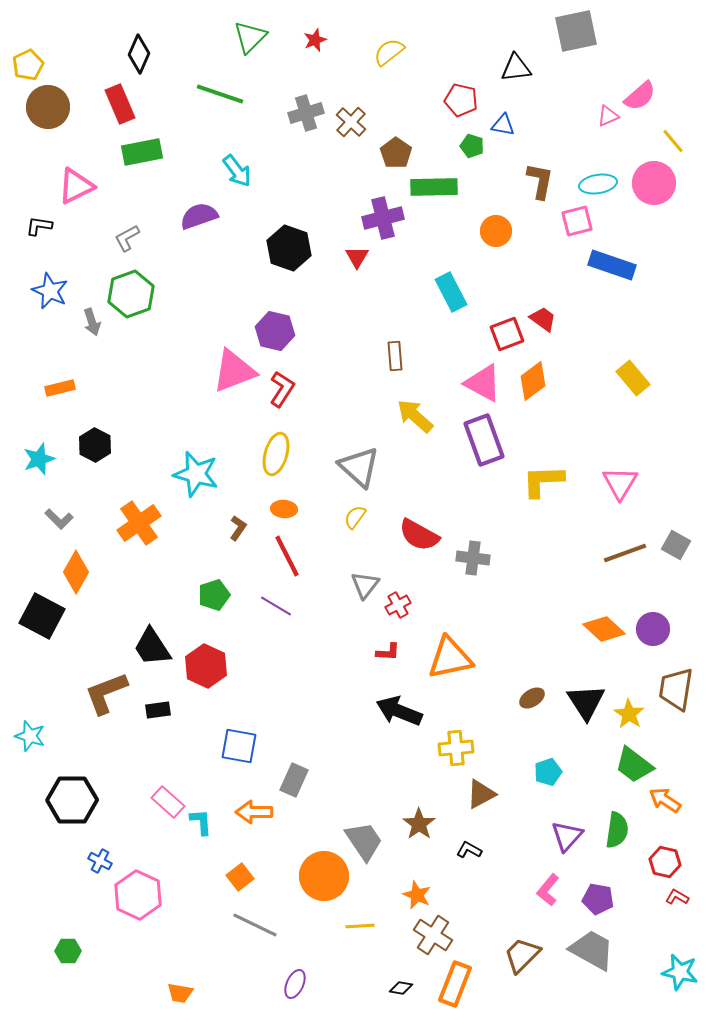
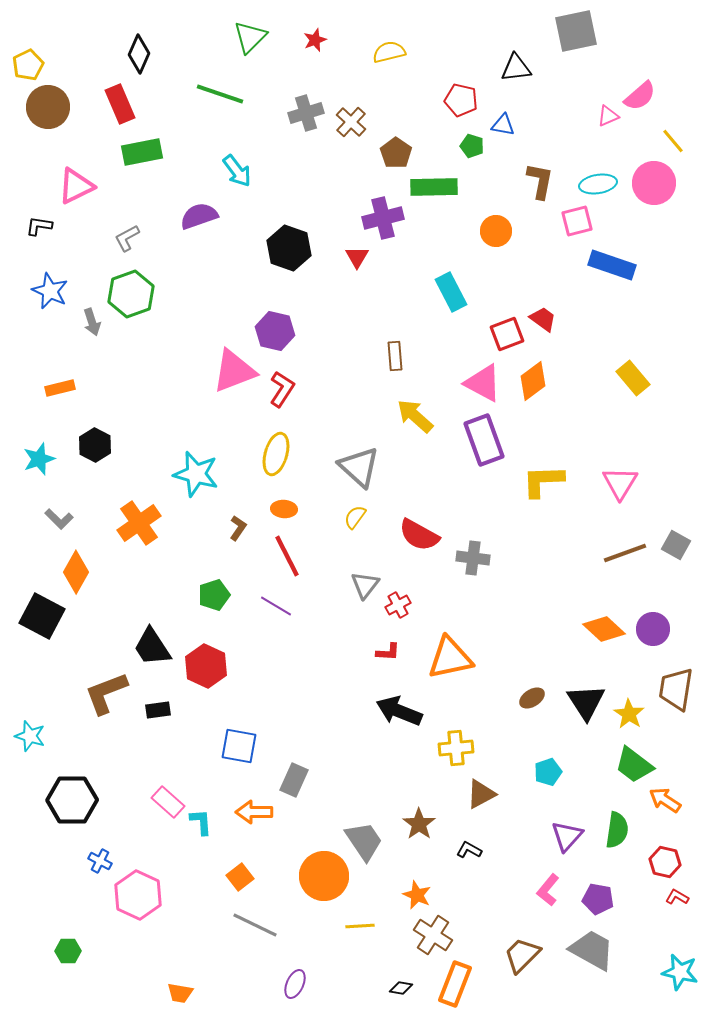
yellow semicircle at (389, 52): rotated 24 degrees clockwise
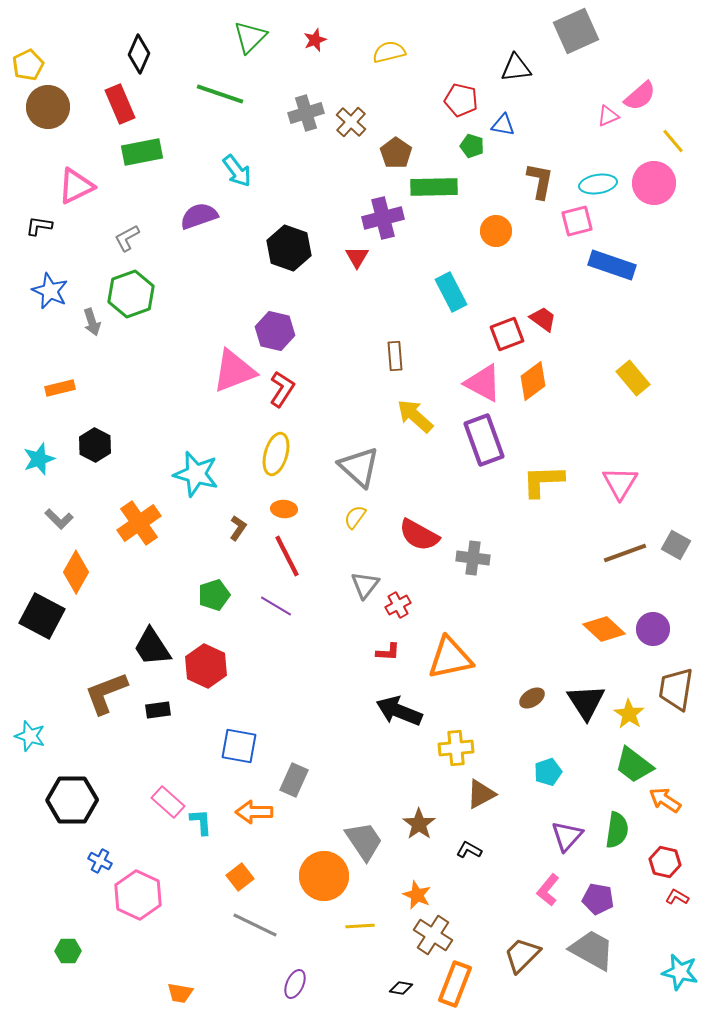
gray square at (576, 31): rotated 12 degrees counterclockwise
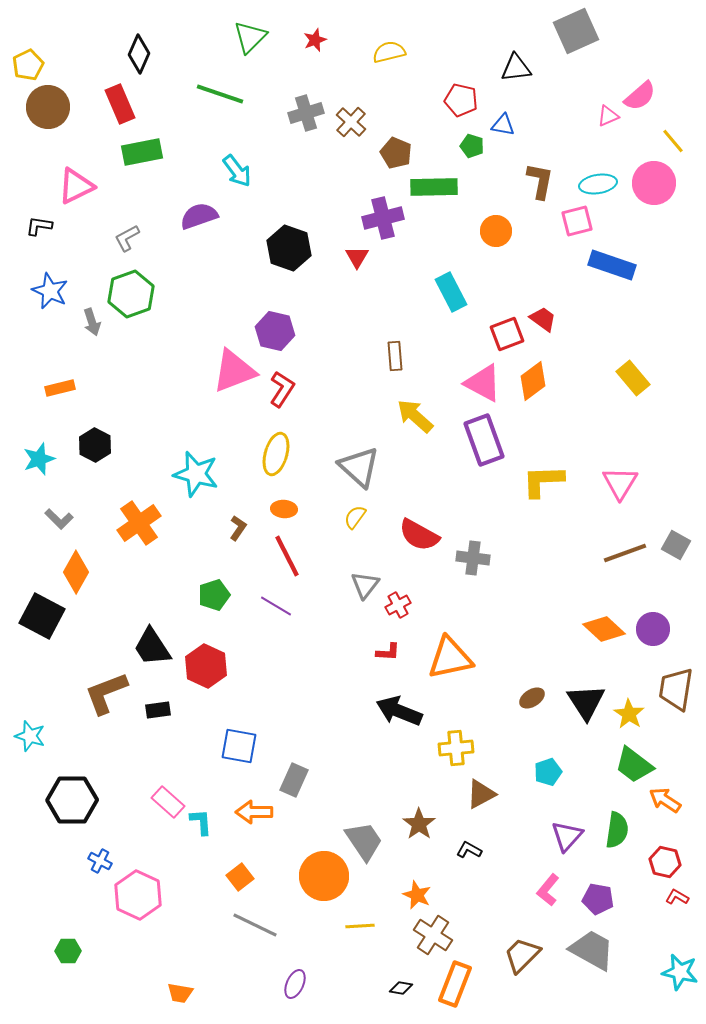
brown pentagon at (396, 153): rotated 12 degrees counterclockwise
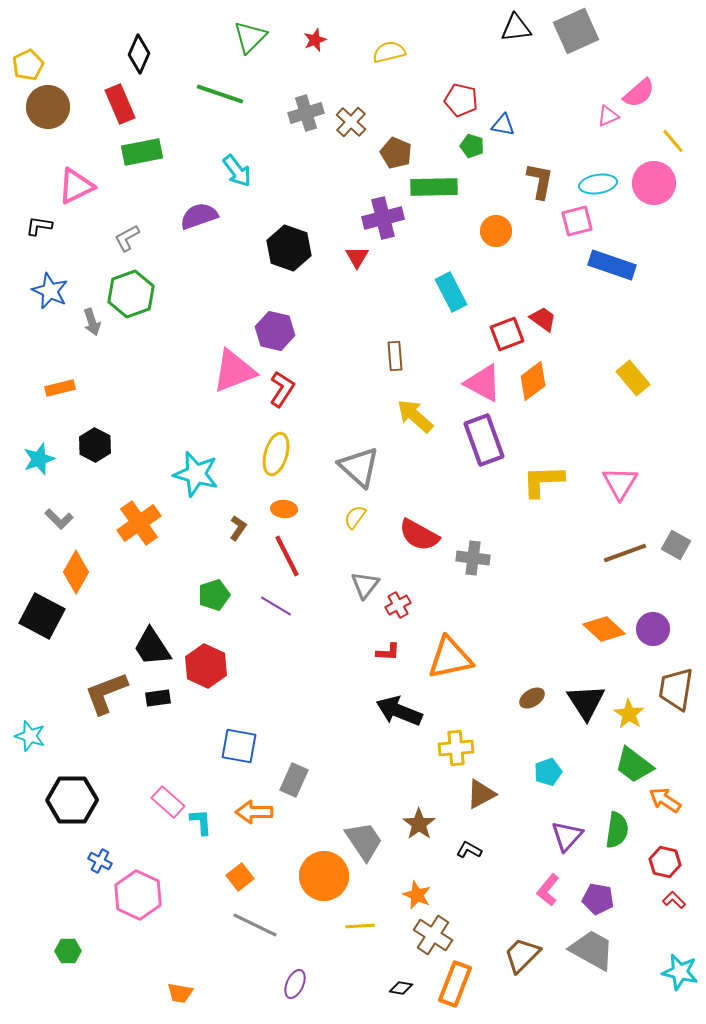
black triangle at (516, 68): moved 40 px up
pink semicircle at (640, 96): moved 1 px left, 3 px up
black rectangle at (158, 710): moved 12 px up
red L-shape at (677, 897): moved 3 px left, 3 px down; rotated 15 degrees clockwise
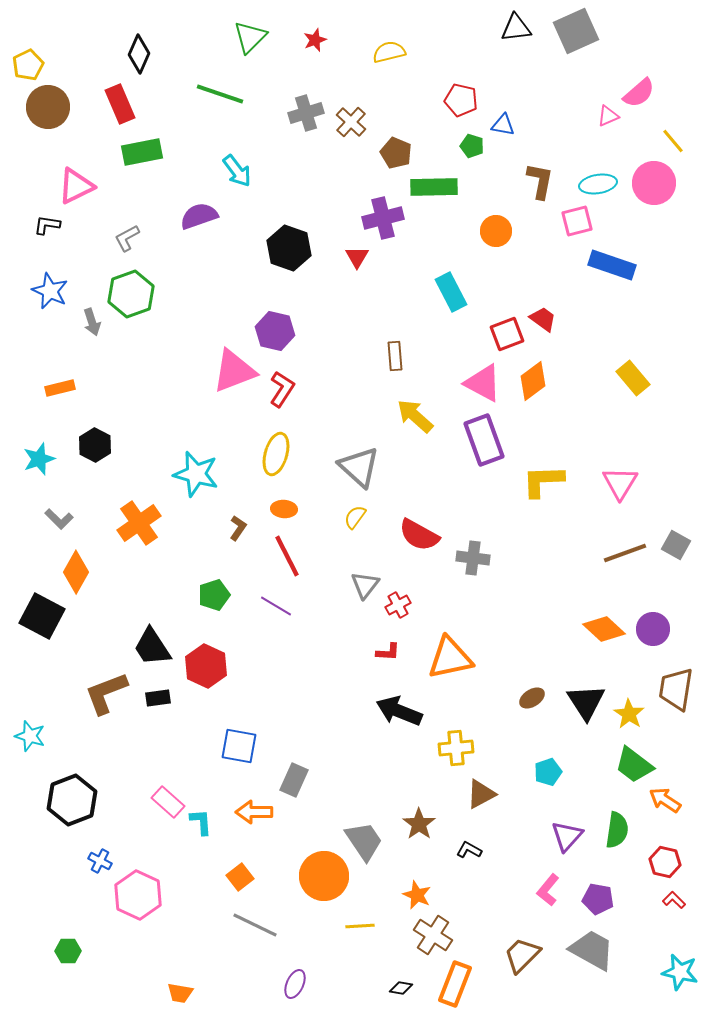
black L-shape at (39, 226): moved 8 px right, 1 px up
black hexagon at (72, 800): rotated 21 degrees counterclockwise
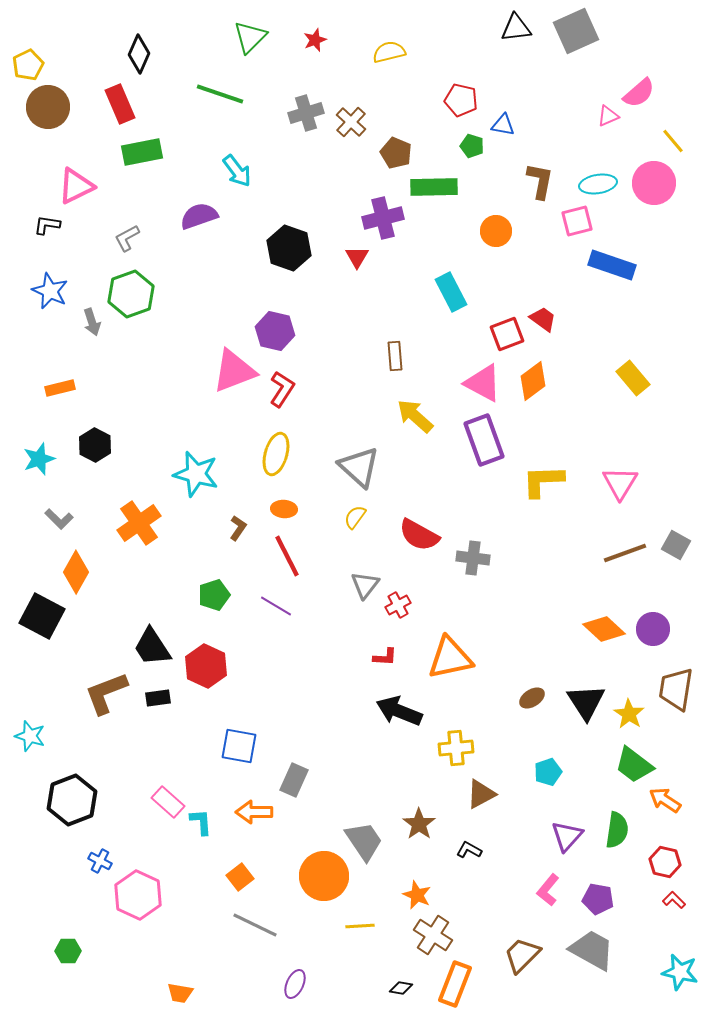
red L-shape at (388, 652): moved 3 px left, 5 px down
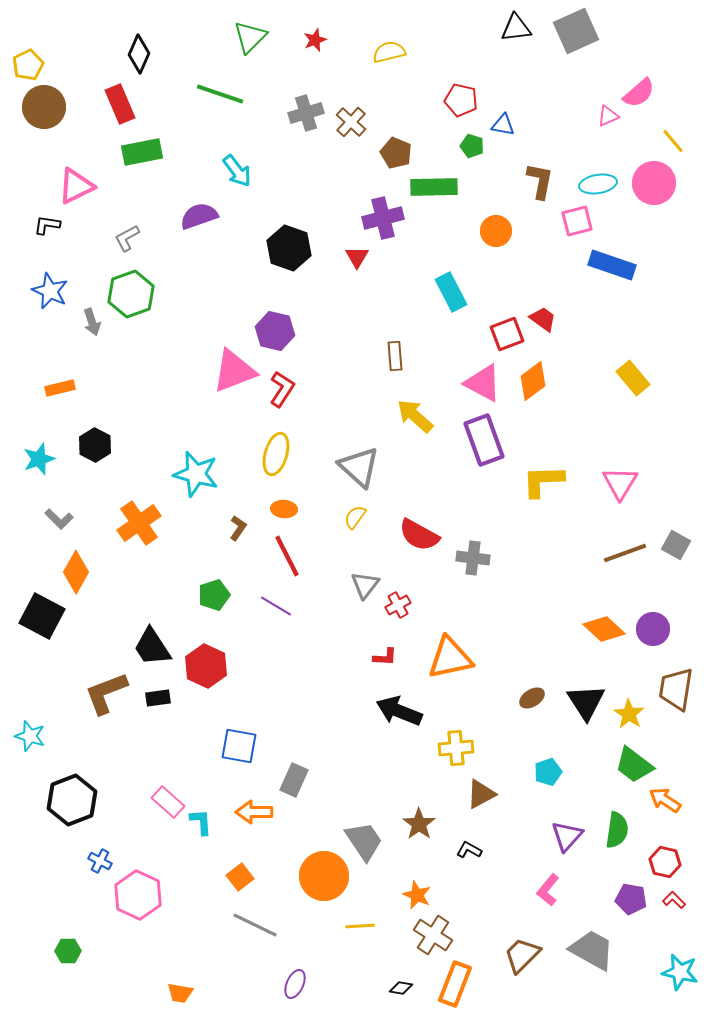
brown circle at (48, 107): moved 4 px left
purple pentagon at (598, 899): moved 33 px right
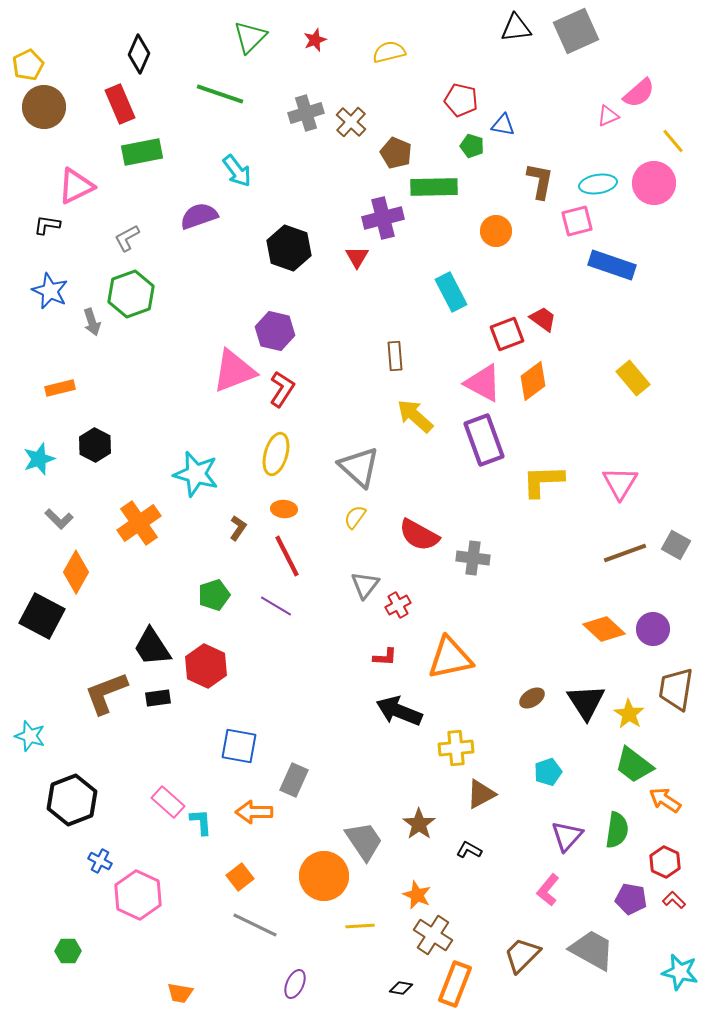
red hexagon at (665, 862): rotated 12 degrees clockwise
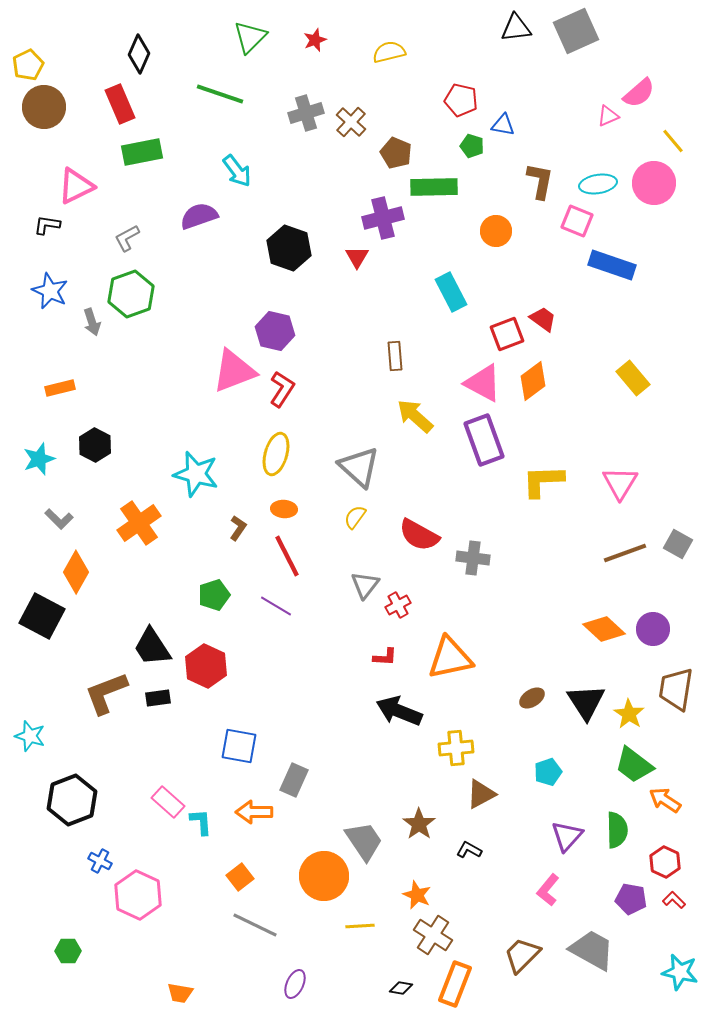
pink square at (577, 221): rotated 36 degrees clockwise
gray square at (676, 545): moved 2 px right, 1 px up
green semicircle at (617, 830): rotated 9 degrees counterclockwise
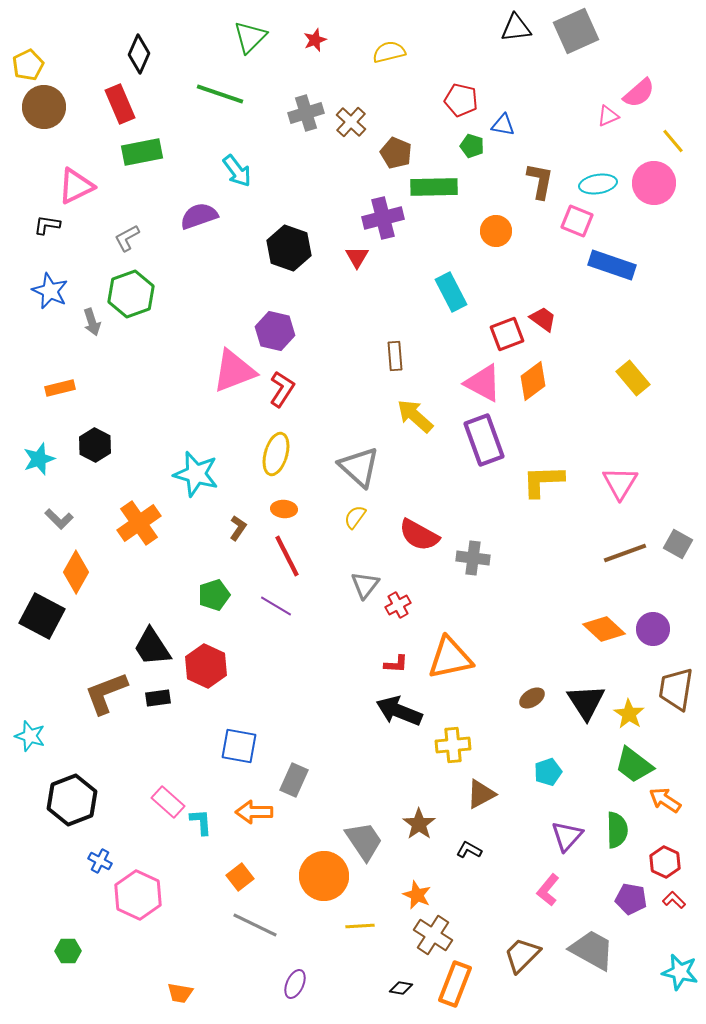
red L-shape at (385, 657): moved 11 px right, 7 px down
yellow cross at (456, 748): moved 3 px left, 3 px up
